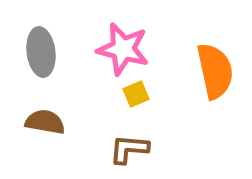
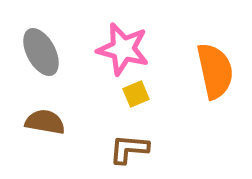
gray ellipse: rotated 21 degrees counterclockwise
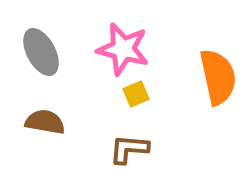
orange semicircle: moved 3 px right, 6 px down
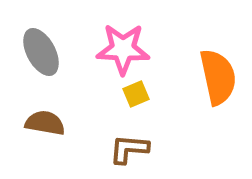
pink star: rotated 12 degrees counterclockwise
brown semicircle: moved 1 px down
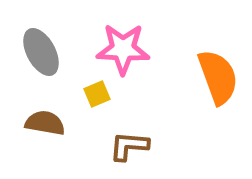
orange semicircle: rotated 8 degrees counterclockwise
yellow square: moved 39 px left
brown L-shape: moved 3 px up
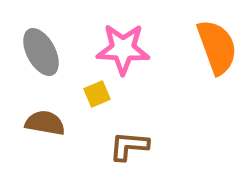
orange semicircle: moved 1 px left, 30 px up
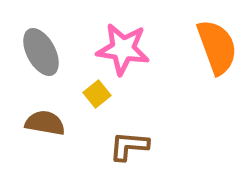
pink star: rotated 6 degrees clockwise
yellow square: rotated 16 degrees counterclockwise
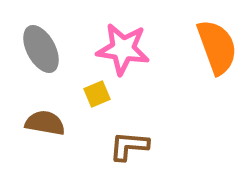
gray ellipse: moved 3 px up
yellow square: rotated 16 degrees clockwise
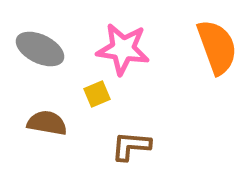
gray ellipse: moved 1 px left; rotated 36 degrees counterclockwise
brown semicircle: moved 2 px right
brown L-shape: moved 2 px right
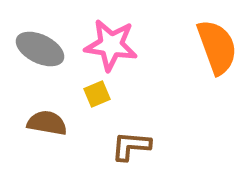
pink star: moved 12 px left, 4 px up
